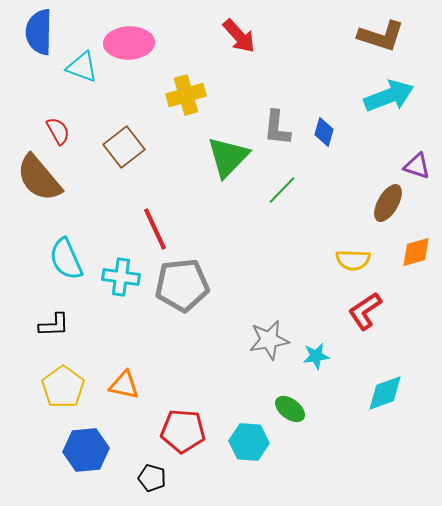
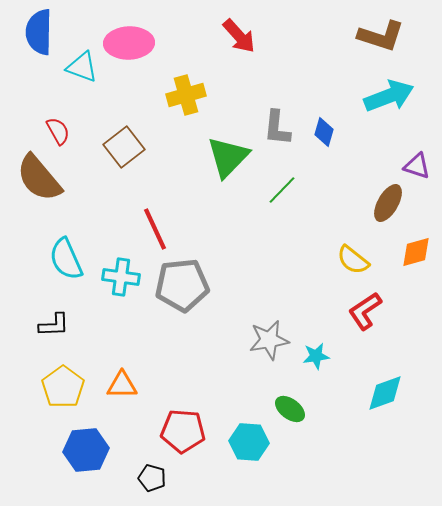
yellow semicircle: rotated 36 degrees clockwise
orange triangle: moved 2 px left; rotated 12 degrees counterclockwise
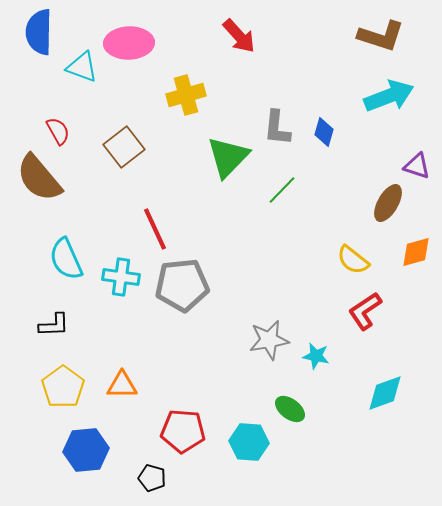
cyan star: rotated 20 degrees clockwise
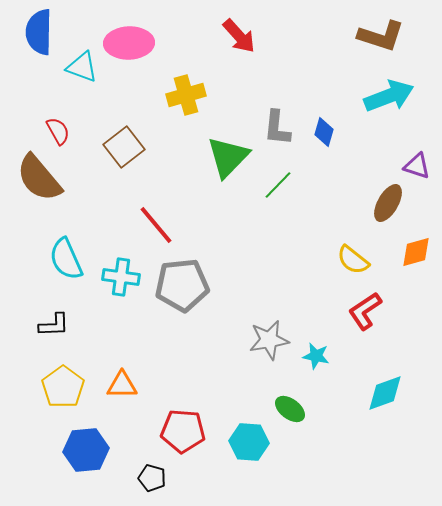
green line: moved 4 px left, 5 px up
red line: moved 1 px right, 4 px up; rotated 15 degrees counterclockwise
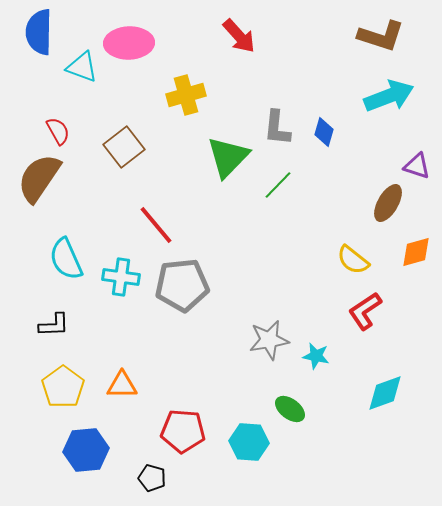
brown semicircle: rotated 74 degrees clockwise
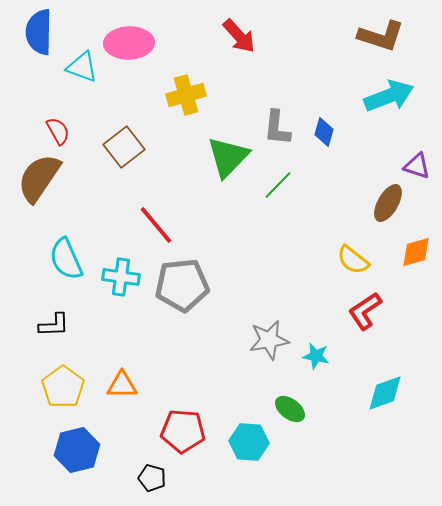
blue hexagon: moved 9 px left; rotated 9 degrees counterclockwise
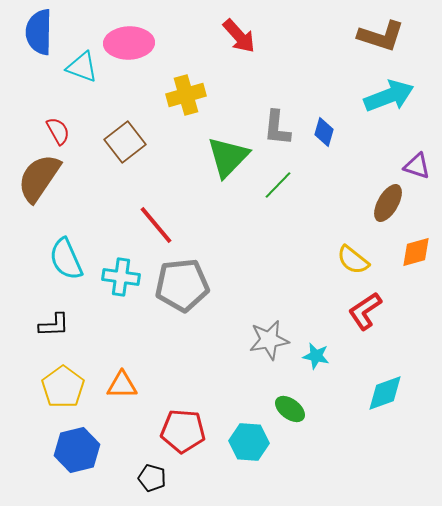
brown square: moved 1 px right, 5 px up
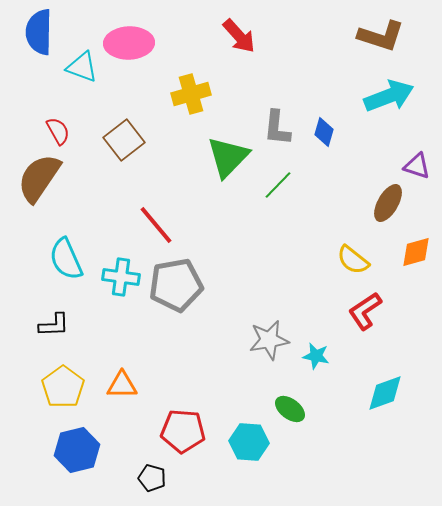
yellow cross: moved 5 px right, 1 px up
brown square: moved 1 px left, 2 px up
gray pentagon: moved 6 px left; rotated 4 degrees counterclockwise
